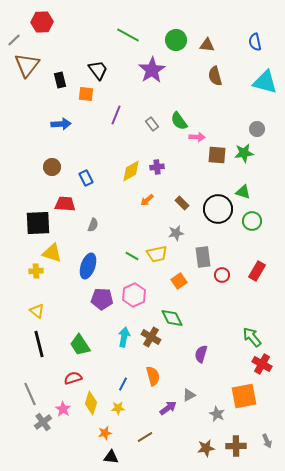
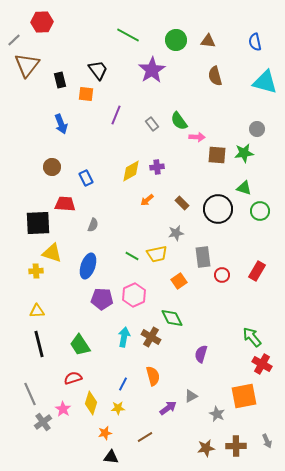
brown triangle at (207, 45): moved 1 px right, 4 px up
blue arrow at (61, 124): rotated 72 degrees clockwise
green triangle at (243, 192): moved 1 px right, 4 px up
green circle at (252, 221): moved 8 px right, 10 px up
yellow triangle at (37, 311): rotated 42 degrees counterclockwise
gray triangle at (189, 395): moved 2 px right, 1 px down
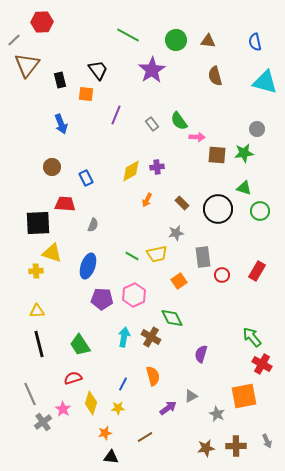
orange arrow at (147, 200): rotated 24 degrees counterclockwise
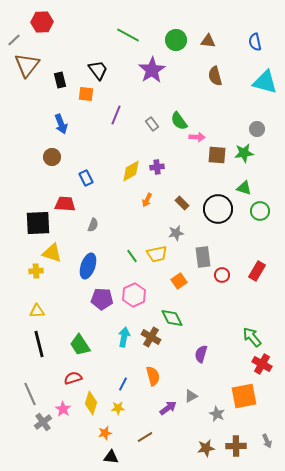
brown circle at (52, 167): moved 10 px up
green line at (132, 256): rotated 24 degrees clockwise
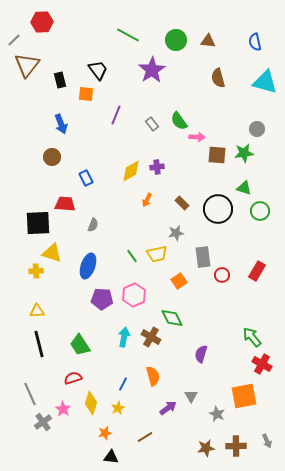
brown semicircle at (215, 76): moved 3 px right, 2 px down
gray triangle at (191, 396): rotated 32 degrees counterclockwise
yellow star at (118, 408): rotated 24 degrees counterclockwise
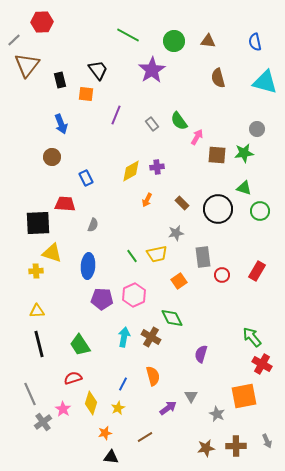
green circle at (176, 40): moved 2 px left, 1 px down
pink arrow at (197, 137): rotated 63 degrees counterclockwise
blue ellipse at (88, 266): rotated 15 degrees counterclockwise
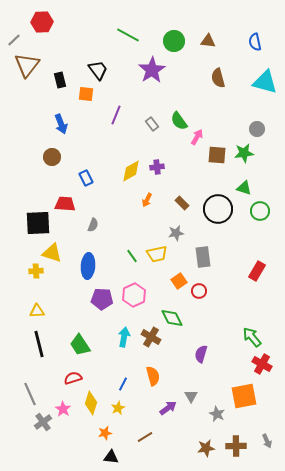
red circle at (222, 275): moved 23 px left, 16 px down
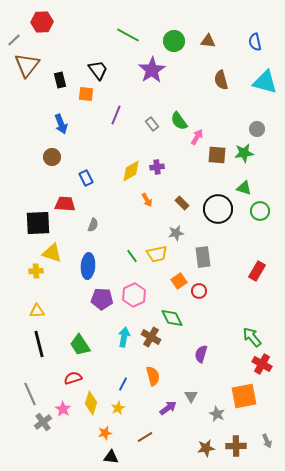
brown semicircle at (218, 78): moved 3 px right, 2 px down
orange arrow at (147, 200): rotated 56 degrees counterclockwise
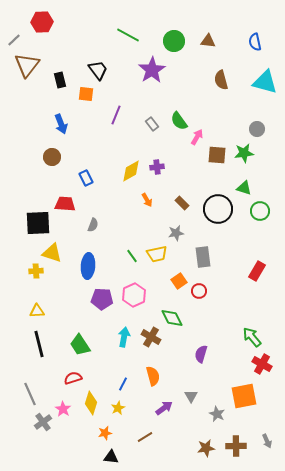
purple arrow at (168, 408): moved 4 px left
